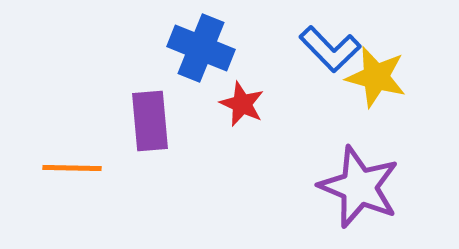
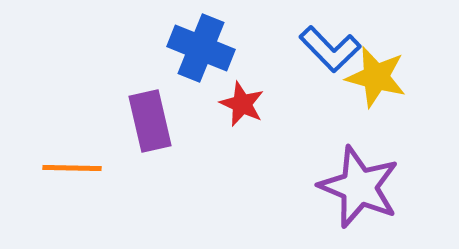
purple rectangle: rotated 8 degrees counterclockwise
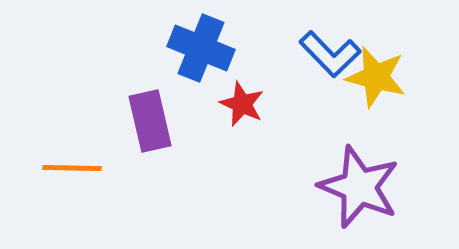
blue L-shape: moved 5 px down
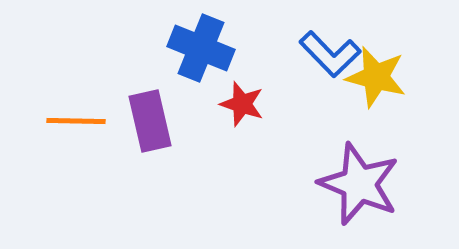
red star: rotated 6 degrees counterclockwise
orange line: moved 4 px right, 47 px up
purple star: moved 3 px up
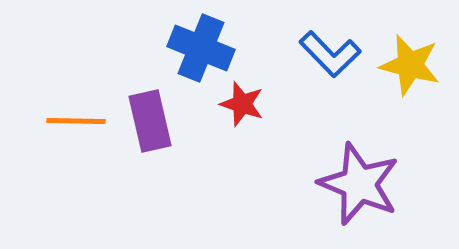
yellow star: moved 34 px right, 12 px up
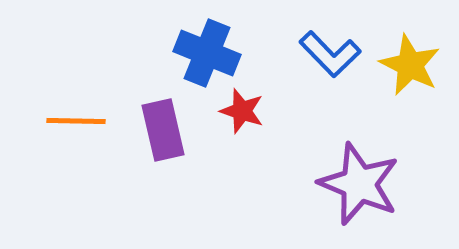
blue cross: moved 6 px right, 5 px down
yellow star: rotated 12 degrees clockwise
red star: moved 7 px down
purple rectangle: moved 13 px right, 9 px down
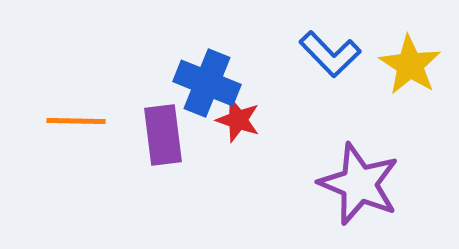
blue cross: moved 30 px down
yellow star: rotated 6 degrees clockwise
red star: moved 4 px left, 9 px down
purple rectangle: moved 5 px down; rotated 6 degrees clockwise
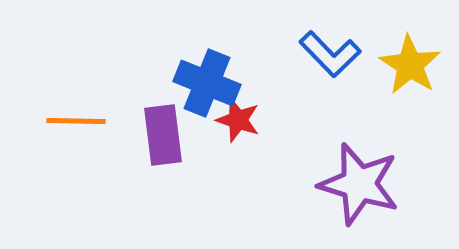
purple star: rotated 6 degrees counterclockwise
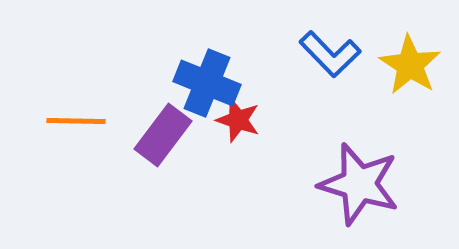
purple rectangle: rotated 44 degrees clockwise
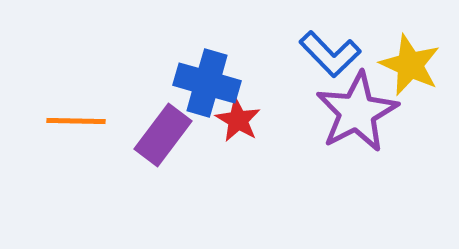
yellow star: rotated 8 degrees counterclockwise
blue cross: rotated 6 degrees counterclockwise
red star: rotated 12 degrees clockwise
purple star: moved 2 px left, 72 px up; rotated 28 degrees clockwise
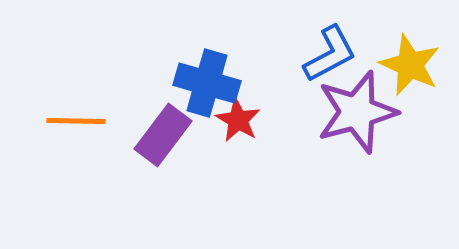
blue L-shape: rotated 74 degrees counterclockwise
purple star: rotated 12 degrees clockwise
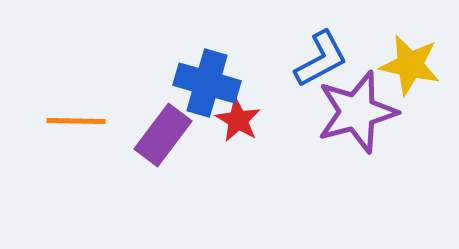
blue L-shape: moved 9 px left, 5 px down
yellow star: rotated 12 degrees counterclockwise
